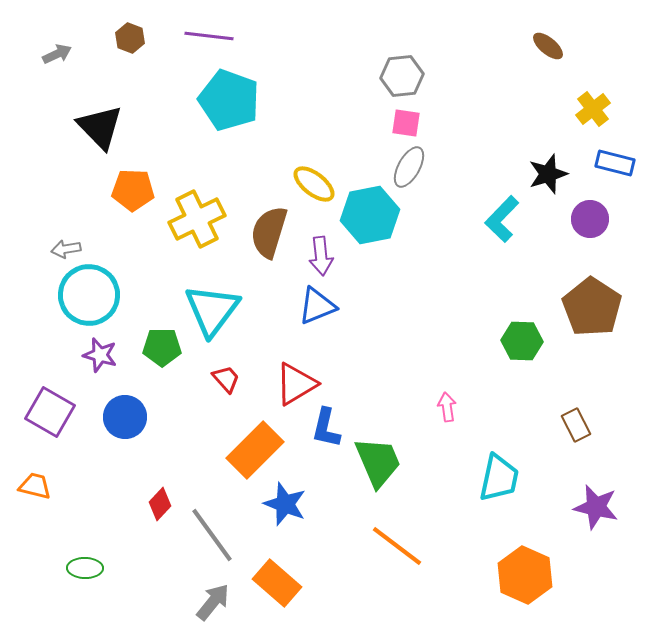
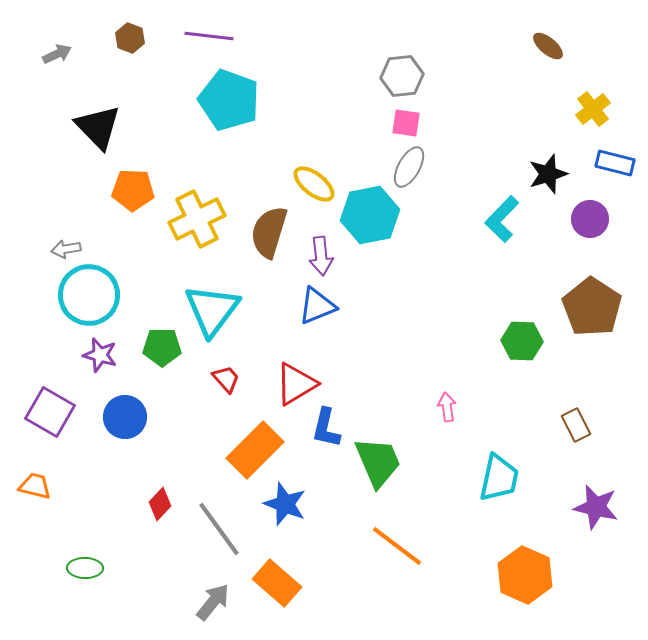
black triangle at (100, 127): moved 2 px left
gray line at (212, 535): moved 7 px right, 6 px up
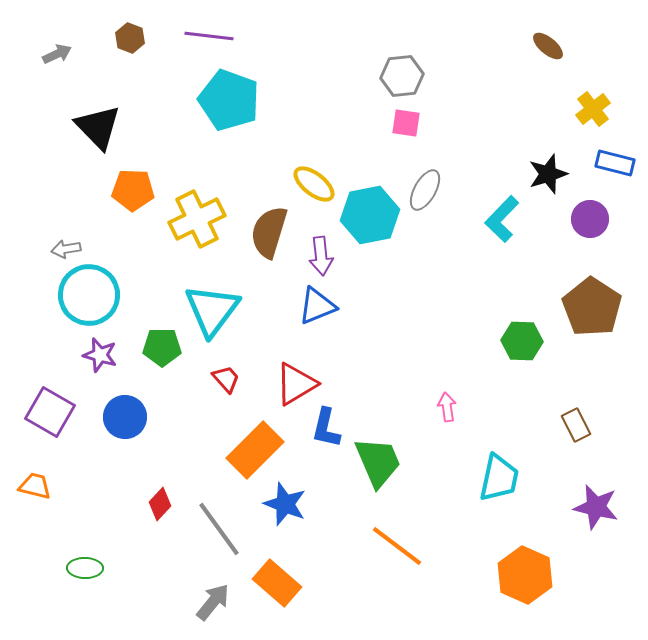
gray ellipse at (409, 167): moved 16 px right, 23 px down
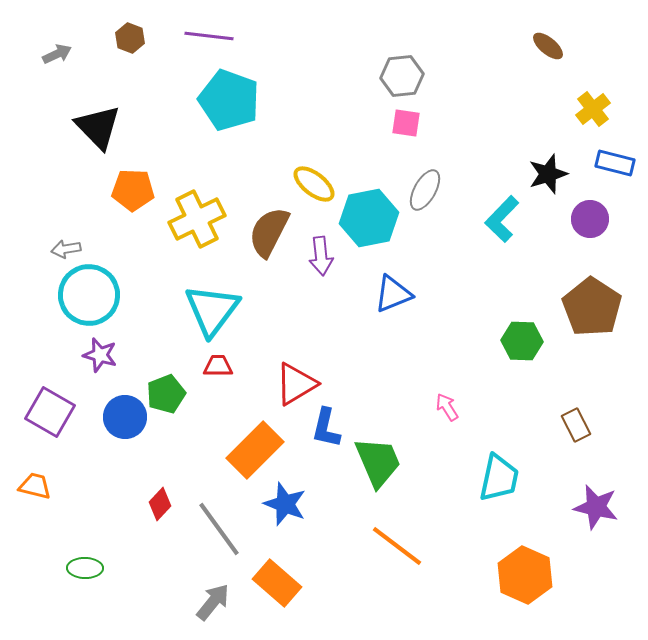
cyan hexagon at (370, 215): moved 1 px left, 3 px down
brown semicircle at (269, 232): rotated 10 degrees clockwise
blue triangle at (317, 306): moved 76 px right, 12 px up
green pentagon at (162, 347): moved 4 px right, 47 px down; rotated 21 degrees counterclockwise
red trapezoid at (226, 379): moved 8 px left, 13 px up; rotated 48 degrees counterclockwise
pink arrow at (447, 407): rotated 24 degrees counterclockwise
